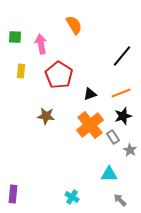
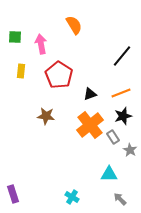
purple rectangle: rotated 24 degrees counterclockwise
gray arrow: moved 1 px up
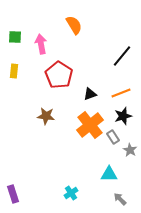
yellow rectangle: moved 7 px left
cyan cross: moved 1 px left, 4 px up; rotated 24 degrees clockwise
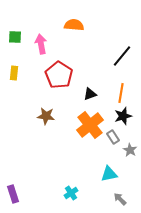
orange semicircle: rotated 54 degrees counterclockwise
yellow rectangle: moved 2 px down
orange line: rotated 60 degrees counterclockwise
cyan triangle: rotated 12 degrees counterclockwise
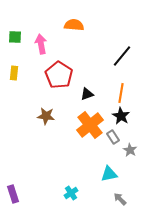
black triangle: moved 3 px left
black star: moved 2 px left; rotated 24 degrees counterclockwise
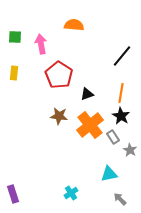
brown star: moved 13 px right
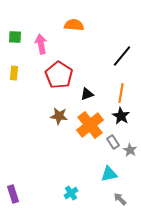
gray rectangle: moved 5 px down
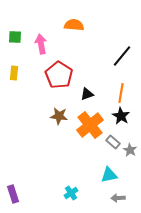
gray rectangle: rotated 16 degrees counterclockwise
cyan triangle: moved 1 px down
gray arrow: moved 2 px left, 1 px up; rotated 48 degrees counterclockwise
